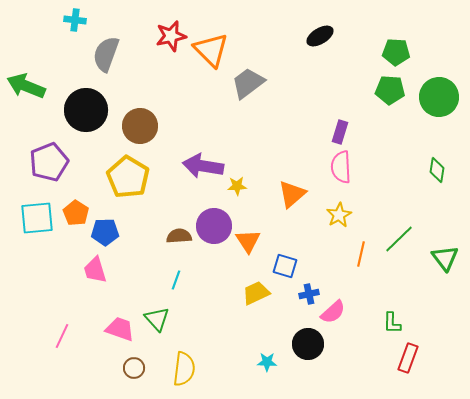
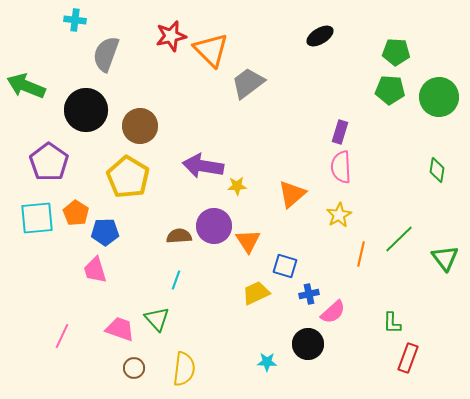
purple pentagon at (49, 162): rotated 15 degrees counterclockwise
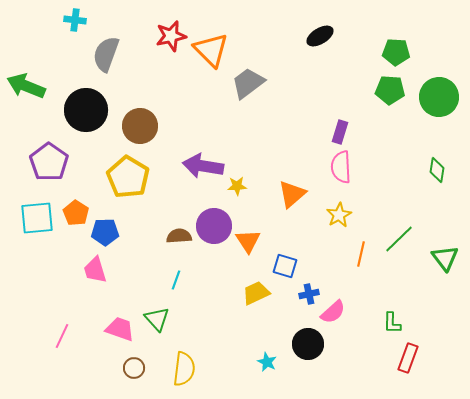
cyan star at (267, 362): rotated 24 degrees clockwise
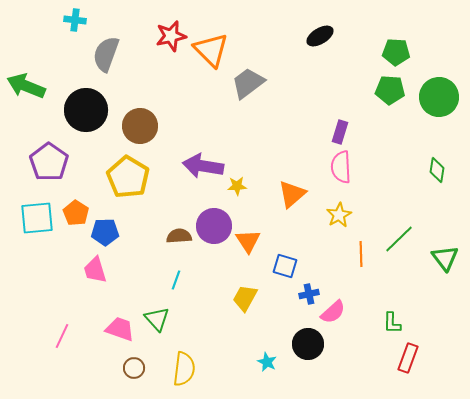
orange line at (361, 254): rotated 15 degrees counterclockwise
yellow trapezoid at (256, 293): moved 11 px left, 5 px down; rotated 36 degrees counterclockwise
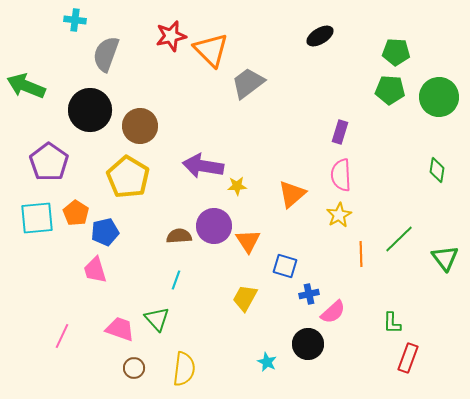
black circle at (86, 110): moved 4 px right
pink semicircle at (341, 167): moved 8 px down
blue pentagon at (105, 232): rotated 12 degrees counterclockwise
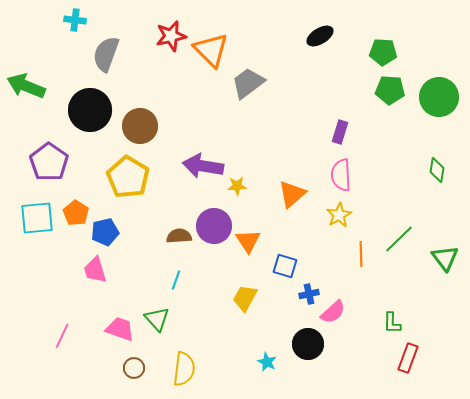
green pentagon at (396, 52): moved 13 px left
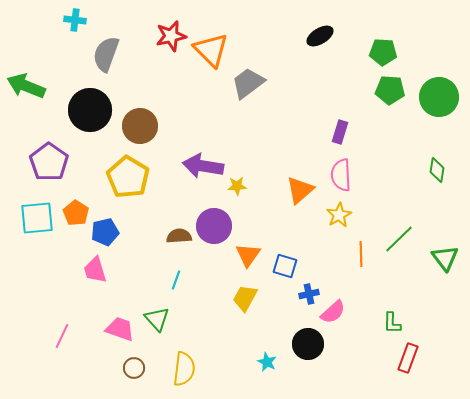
orange triangle at (292, 194): moved 8 px right, 4 px up
orange triangle at (248, 241): moved 14 px down; rotated 8 degrees clockwise
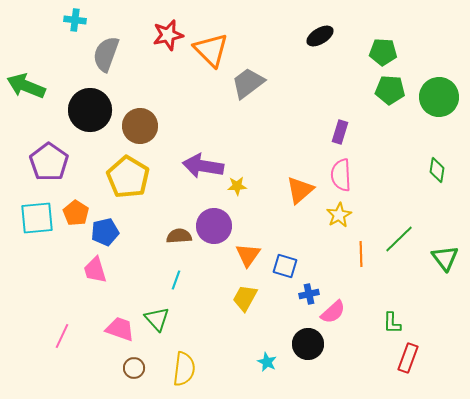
red star at (171, 36): moved 3 px left, 1 px up
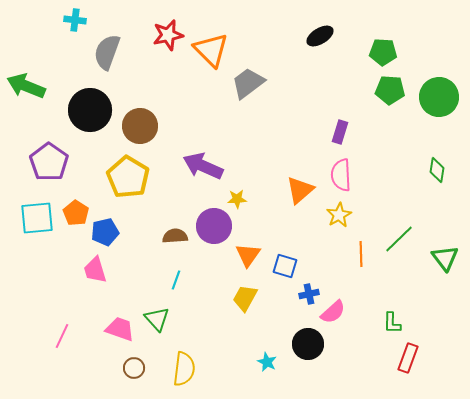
gray semicircle at (106, 54): moved 1 px right, 2 px up
purple arrow at (203, 166): rotated 15 degrees clockwise
yellow star at (237, 186): moved 13 px down
brown semicircle at (179, 236): moved 4 px left
